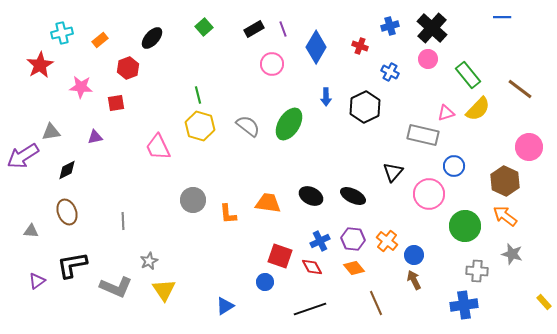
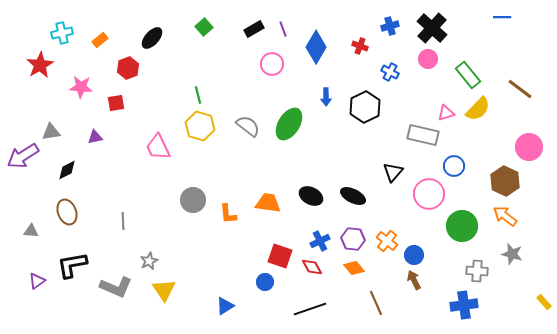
green circle at (465, 226): moved 3 px left
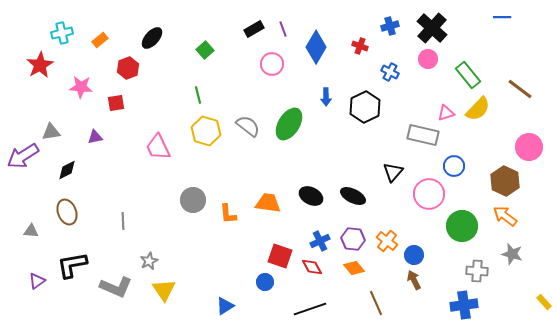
green square at (204, 27): moved 1 px right, 23 px down
yellow hexagon at (200, 126): moved 6 px right, 5 px down
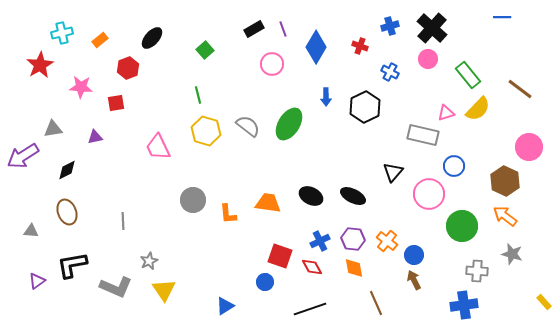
gray triangle at (51, 132): moved 2 px right, 3 px up
orange diamond at (354, 268): rotated 30 degrees clockwise
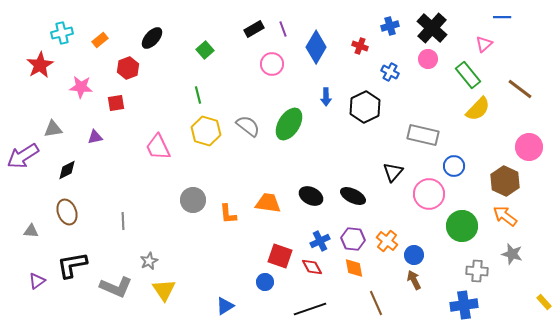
pink triangle at (446, 113): moved 38 px right, 69 px up; rotated 24 degrees counterclockwise
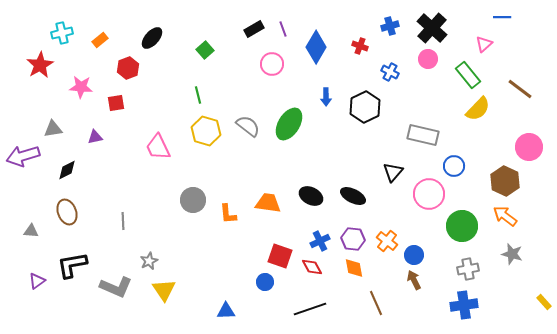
purple arrow at (23, 156): rotated 16 degrees clockwise
gray cross at (477, 271): moved 9 px left, 2 px up; rotated 15 degrees counterclockwise
blue triangle at (225, 306): moved 1 px right, 5 px down; rotated 30 degrees clockwise
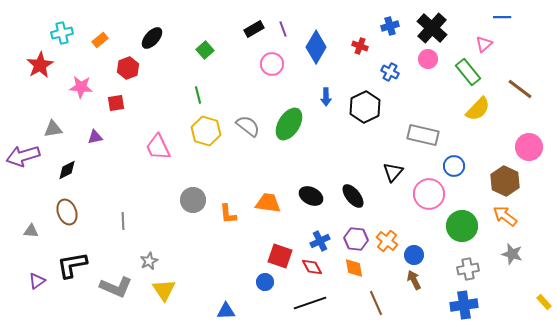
green rectangle at (468, 75): moved 3 px up
black ellipse at (353, 196): rotated 25 degrees clockwise
purple hexagon at (353, 239): moved 3 px right
black line at (310, 309): moved 6 px up
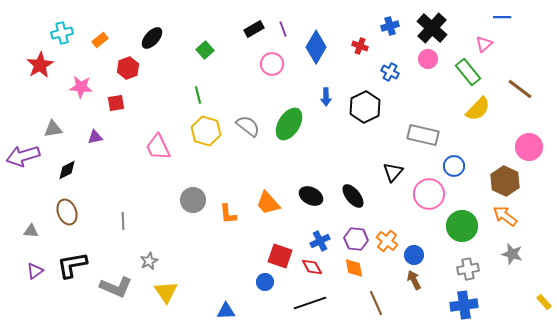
orange trapezoid at (268, 203): rotated 140 degrees counterclockwise
purple triangle at (37, 281): moved 2 px left, 10 px up
yellow triangle at (164, 290): moved 2 px right, 2 px down
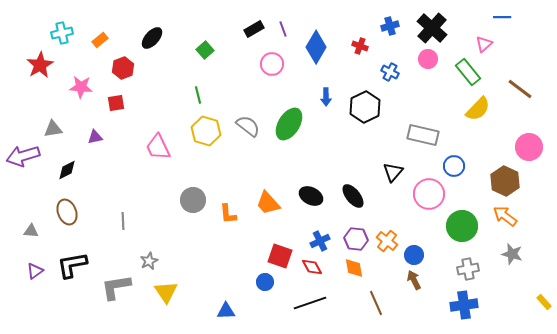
red hexagon at (128, 68): moved 5 px left
gray L-shape at (116, 287): rotated 148 degrees clockwise
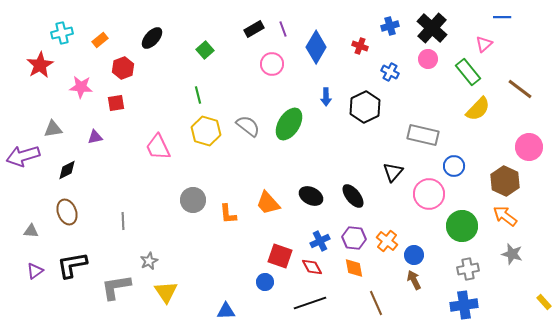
purple hexagon at (356, 239): moved 2 px left, 1 px up
